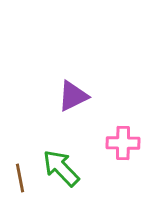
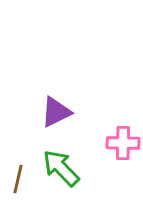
purple triangle: moved 17 px left, 16 px down
brown line: moved 2 px left, 1 px down; rotated 24 degrees clockwise
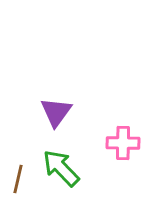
purple triangle: rotated 28 degrees counterclockwise
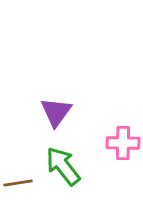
green arrow: moved 2 px right, 2 px up; rotated 6 degrees clockwise
brown line: moved 4 px down; rotated 68 degrees clockwise
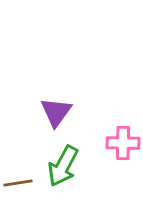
green arrow: rotated 114 degrees counterclockwise
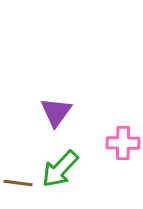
green arrow: moved 3 px left, 3 px down; rotated 15 degrees clockwise
brown line: rotated 16 degrees clockwise
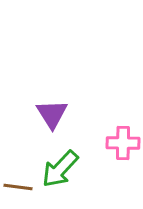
purple triangle: moved 4 px left, 2 px down; rotated 8 degrees counterclockwise
brown line: moved 4 px down
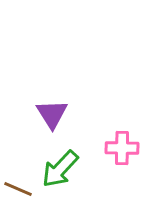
pink cross: moved 1 px left, 5 px down
brown line: moved 2 px down; rotated 16 degrees clockwise
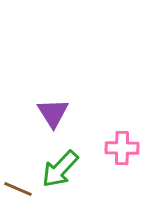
purple triangle: moved 1 px right, 1 px up
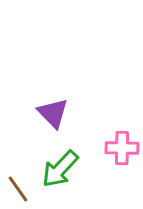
purple triangle: rotated 12 degrees counterclockwise
brown line: rotated 32 degrees clockwise
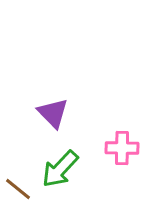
brown line: rotated 16 degrees counterclockwise
